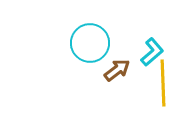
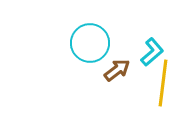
yellow line: rotated 9 degrees clockwise
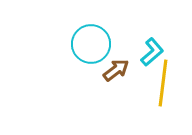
cyan circle: moved 1 px right, 1 px down
brown arrow: moved 1 px left
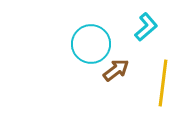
cyan L-shape: moved 6 px left, 25 px up
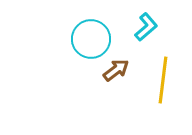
cyan circle: moved 5 px up
yellow line: moved 3 px up
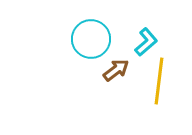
cyan L-shape: moved 15 px down
yellow line: moved 4 px left, 1 px down
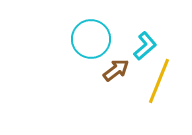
cyan L-shape: moved 1 px left, 4 px down
yellow line: rotated 15 degrees clockwise
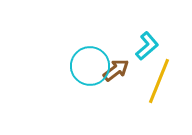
cyan circle: moved 1 px left, 27 px down
cyan L-shape: moved 2 px right
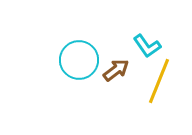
cyan L-shape: rotated 96 degrees clockwise
cyan circle: moved 11 px left, 6 px up
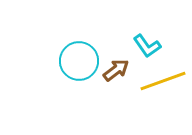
cyan circle: moved 1 px down
yellow line: moved 4 px right; rotated 48 degrees clockwise
